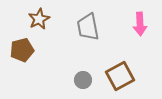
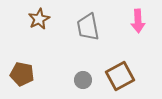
pink arrow: moved 2 px left, 3 px up
brown pentagon: moved 24 px down; rotated 25 degrees clockwise
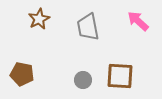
pink arrow: rotated 135 degrees clockwise
brown square: rotated 32 degrees clockwise
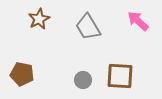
gray trapezoid: rotated 20 degrees counterclockwise
